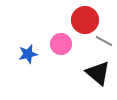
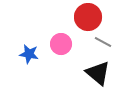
red circle: moved 3 px right, 3 px up
gray line: moved 1 px left, 1 px down
blue star: moved 1 px right; rotated 24 degrees clockwise
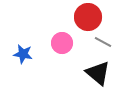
pink circle: moved 1 px right, 1 px up
blue star: moved 6 px left
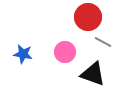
pink circle: moved 3 px right, 9 px down
black triangle: moved 5 px left, 1 px down; rotated 20 degrees counterclockwise
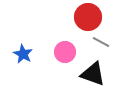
gray line: moved 2 px left
blue star: rotated 18 degrees clockwise
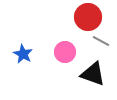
gray line: moved 1 px up
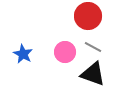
red circle: moved 1 px up
gray line: moved 8 px left, 6 px down
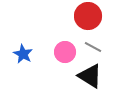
black triangle: moved 3 px left, 2 px down; rotated 12 degrees clockwise
